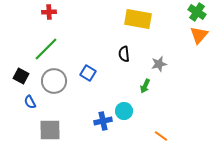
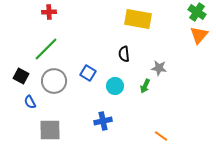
gray star: moved 4 px down; rotated 21 degrees clockwise
cyan circle: moved 9 px left, 25 px up
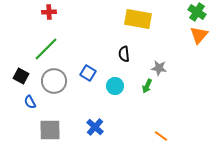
green arrow: moved 2 px right
blue cross: moved 8 px left, 6 px down; rotated 36 degrees counterclockwise
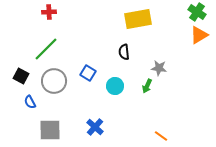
yellow rectangle: rotated 20 degrees counterclockwise
orange triangle: rotated 18 degrees clockwise
black semicircle: moved 2 px up
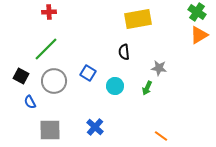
green arrow: moved 2 px down
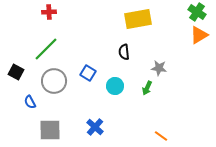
black square: moved 5 px left, 4 px up
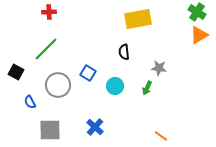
gray circle: moved 4 px right, 4 px down
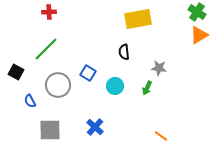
blue semicircle: moved 1 px up
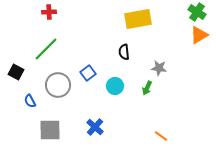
blue square: rotated 21 degrees clockwise
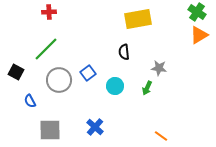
gray circle: moved 1 px right, 5 px up
